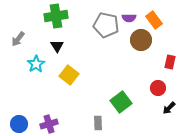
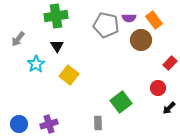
red rectangle: moved 1 px down; rotated 32 degrees clockwise
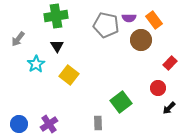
purple cross: rotated 18 degrees counterclockwise
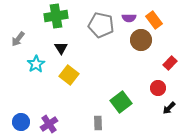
gray pentagon: moved 5 px left
black triangle: moved 4 px right, 2 px down
blue circle: moved 2 px right, 2 px up
